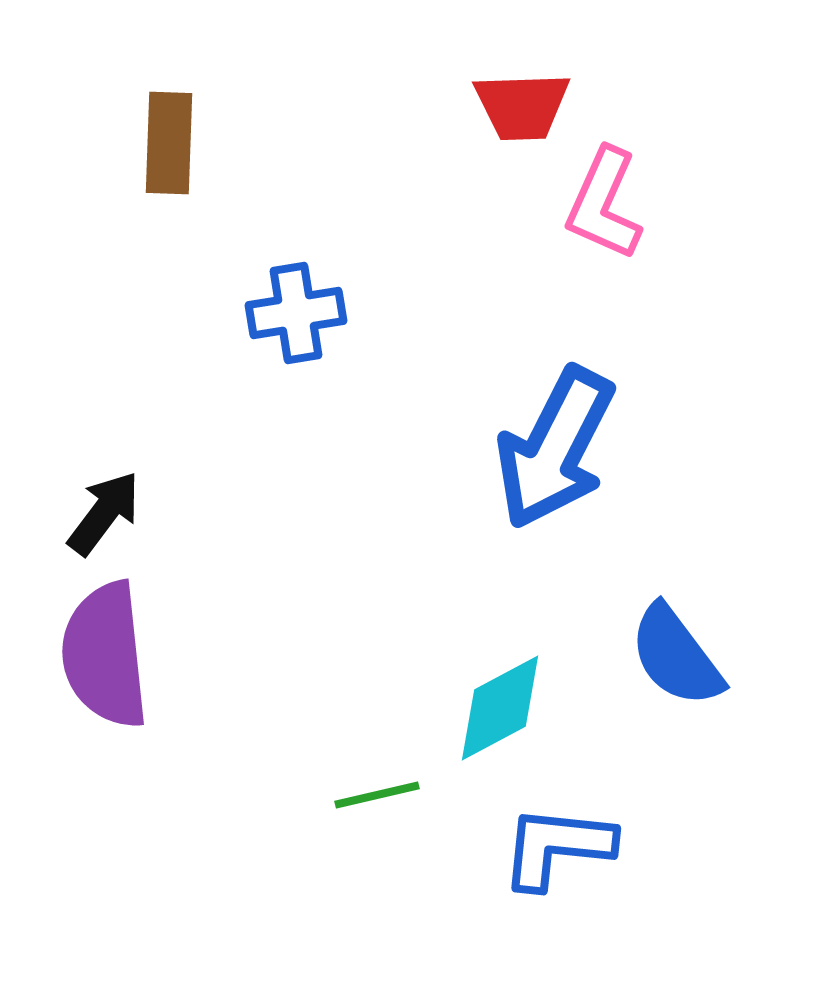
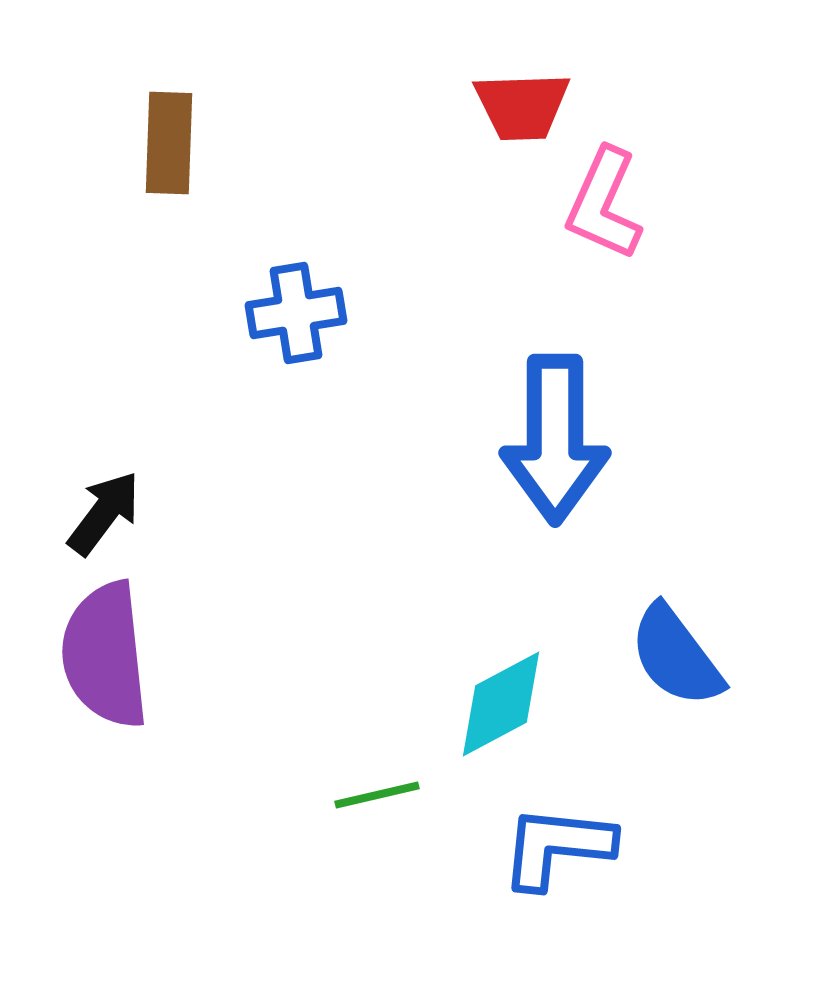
blue arrow: moved 9 px up; rotated 27 degrees counterclockwise
cyan diamond: moved 1 px right, 4 px up
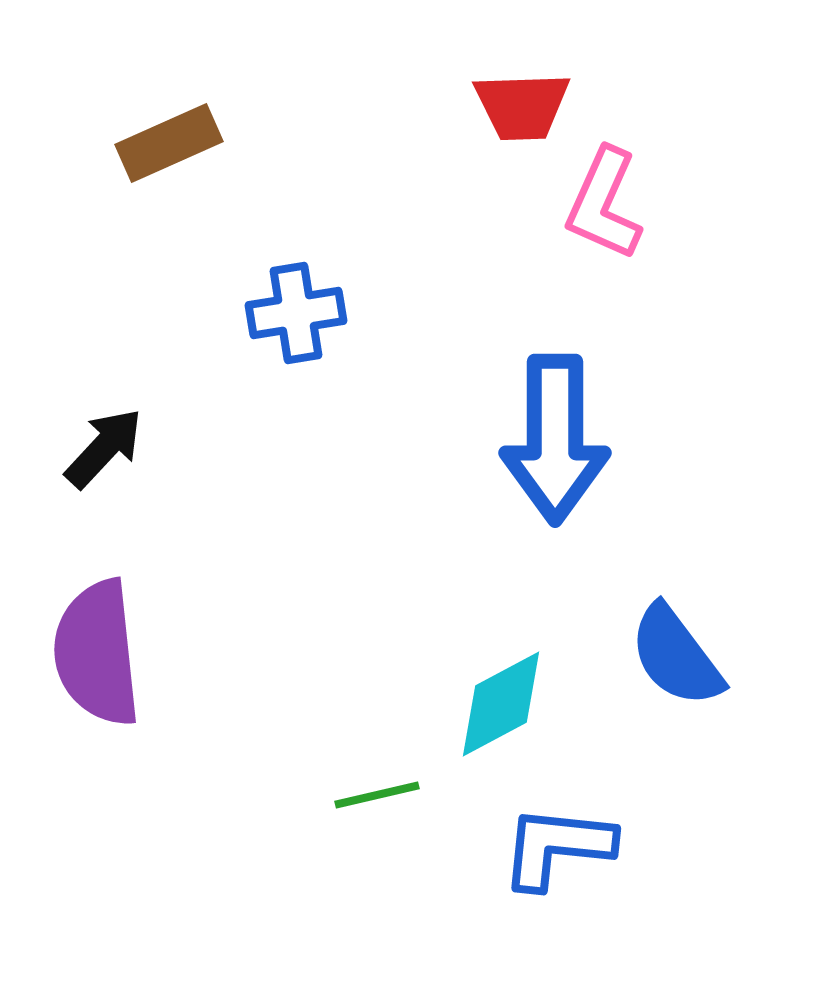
brown rectangle: rotated 64 degrees clockwise
black arrow: moved 65 px up; rotated 6 degrees clockwise
purple semicircle: moved 8 px left, 2 px up
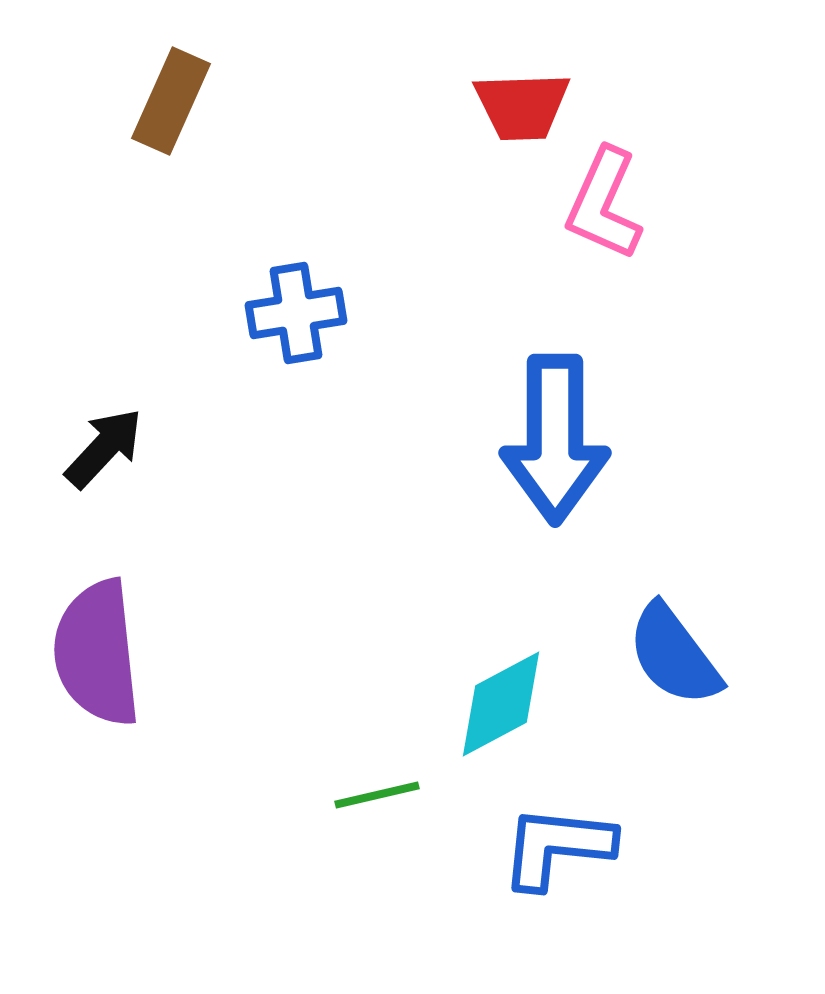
brown rectangle: moved 2 px right, 42 px up; rotated 42 degrees counterclockwise
blue semicircle: moved 2 px left, 1 px up
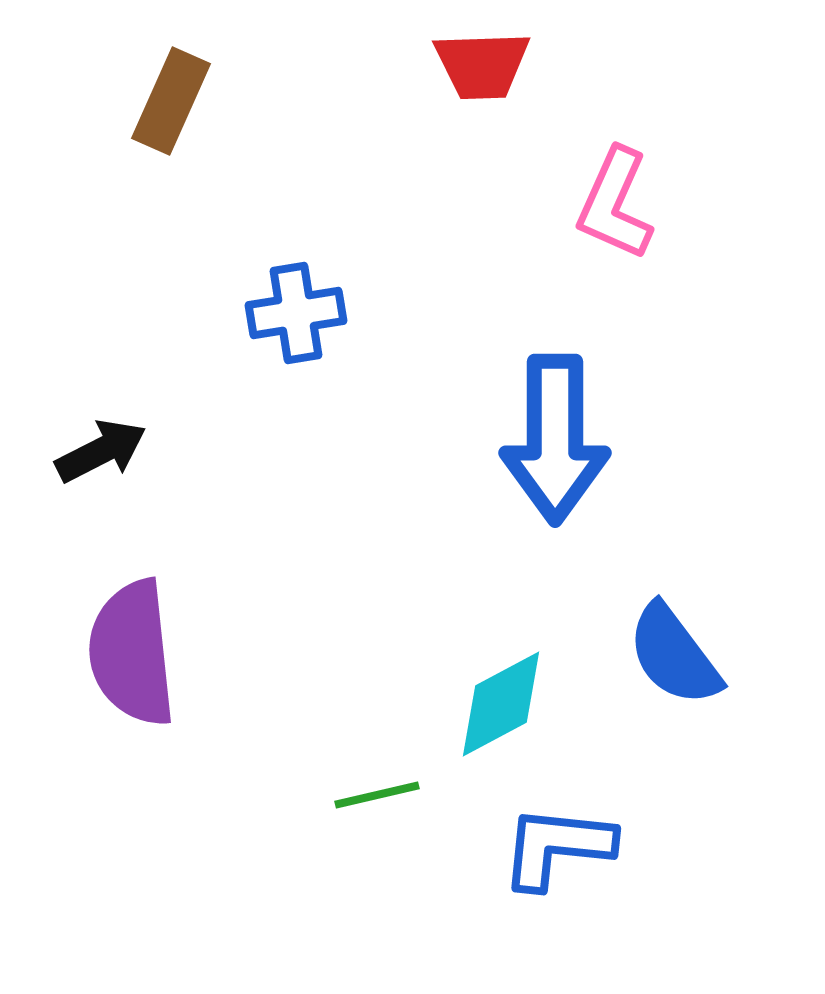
red trapezoid: moved 40 px left, 41 px up
pink L-shape: moved 11 px right
black arrow: moved 3 px left, 3 px down; rotated 20 degrees clockwise
purple semicircle: moved 35 px right
